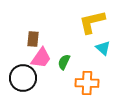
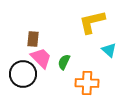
cyan triangle: moved 6 px right, 2 px down
pink trapezoid: rotated 80 degrees counterclockwise
black circle: moved 4 px up
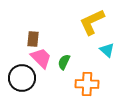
yellow L-shape: rotated 12 degrees counterclockwise
cyan triangle: moved 2 px left
black circle: moved 1 px left, 4 px down
orange cross: moved 1 px down
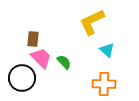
green semicircle: rotated 112 degrees clockwise
orange cross: moved 17 px right
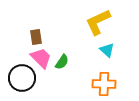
yellow L-shape: moved 6 px right
brown rectangle: moved 3 px right, 2 px up; rotated 14 degrees counterclockwise
green semicircle: moved 2 px left; rotated 77 degrees clockwise
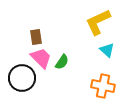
orange cross: moved 1 px left, 2 px down; rotated 10 degrees clockwise
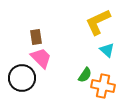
green semicircle: moved 23 px right, 13 px down
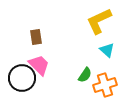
yellow L-shape: moved 1 px right, 1 px up
pink trapezoid: moved 2 px left, 7 px down
orange cross: moved 2 px right, 1 px up; rotated 30 degrees counterclockwise
